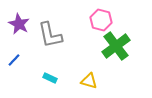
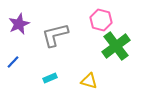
purple star: rotated 20 degrees clockwise
gray L-shape: moved 5 px right; rotated 88 degrees clockwise
blue line: moved 1 px left, 2 px down
cyan rectangle: rotated 48 degrees counterclockwise
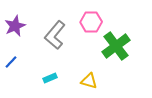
pink hexagon: moved 10 px left, 2 px down; rotated 15 degrees counterclockwise
purple star: moved 4 px left, 2 px down
gray L-shape: rotated 36 degrees counterclockwise
blue line: moved 2 px left
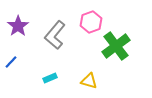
pink hexagon: rotated 20 degrees counterclockwise
purple star: moved 3 px right; rotated 10 degrees counterclockwise
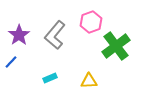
purple star: moved 1 px right, 9 px down
yellow triangle: rotated 18 degrees counterclockwise
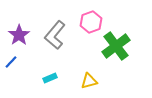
yellow triangle: rotated 12 degrees counterclockwise
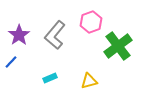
green cross: moved 2 px right
